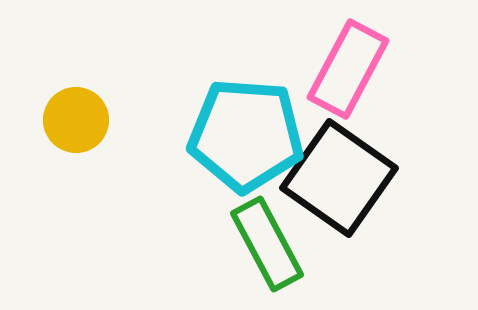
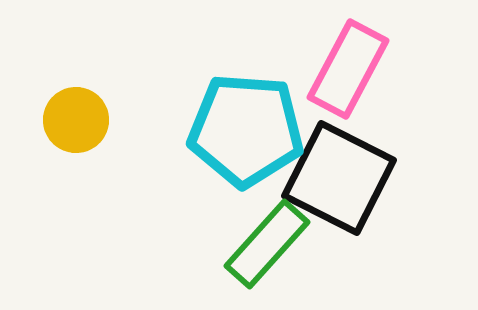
cyan pentagon: moved 5 px up
black square: rotated 8 degrees counterclockwise
green rectangle: rotated 70 degrees clockwise
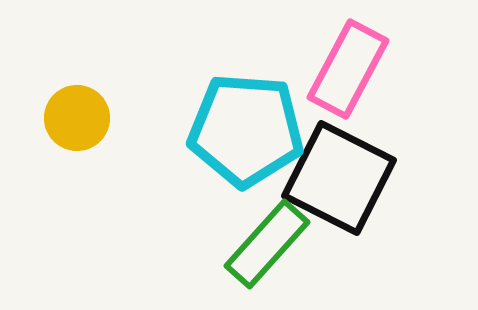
yellow circle: moved 1 px right, 2 px up
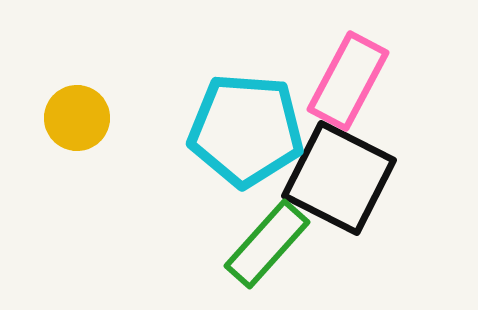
pink rectangle: moved 12 px down
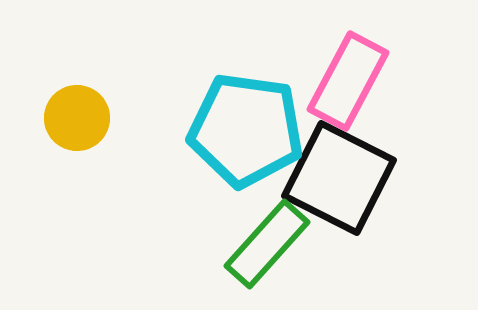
cyan pentagon: rotated 4 degrees clockwise
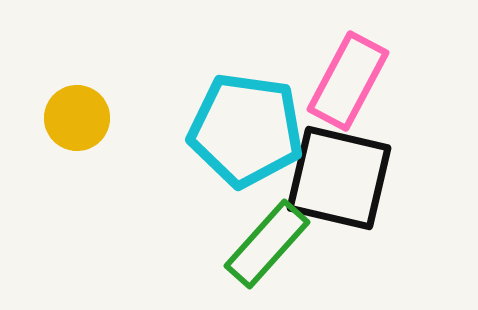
black square: rotated 14 degrees counterclockwise
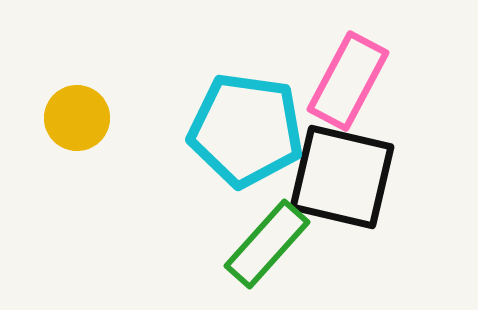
black square: moved 3 px right, 1 px up
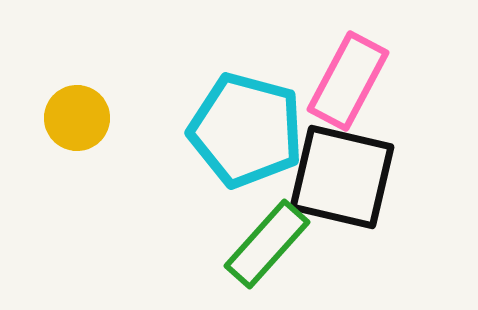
cyan pentagon: rotated 7 degrees clockwise
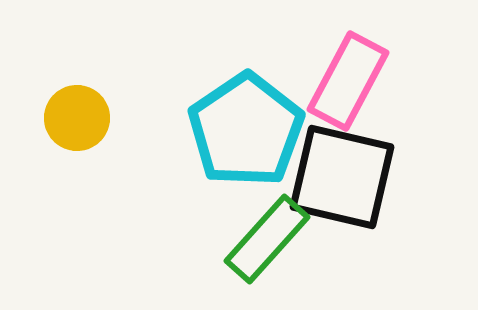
cyan pentagon: rotated 23 degrees clockwise
green rectangle: moved 5 px up
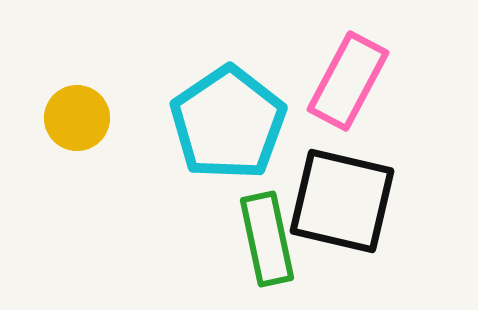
cyan pentagon: moved 18 px left, 7 px up
black square: moved 24 px down
green rectangle: rotated 54 degrees counterclockwise
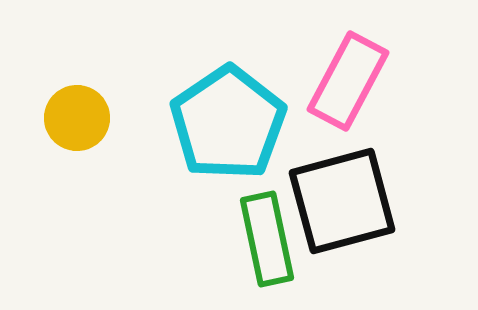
black square: rotated 28 degrees counterclockwise
